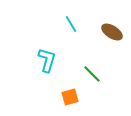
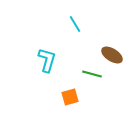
cyan line: moved 4 px right
brown ellipse: moved 23 px down
green line: rotated 30 degrees counterclockwise
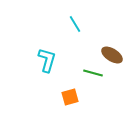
green line: moved 1 px right, 1 px up
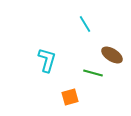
cyan line: moved 10 px right
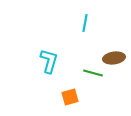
cyan line: moved 1 px up; rotated 42 degrees clockwise
brown ellipse: moved 2 px right, 3 px down; rotated 40 degrees counterclockwise
cyan L-shape: moved 2 px right, 1 px down
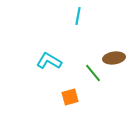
cyan line: moved 7 px left, 7 px up
cyan L-shape: rotated 75 degrees counterclockwise
green line: rotated 36 degrees clockwise
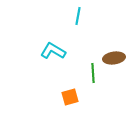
cyan L-shape: moved 4 px right, 10 px up
green line: rotated 36 degrees clockwise
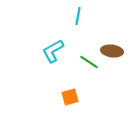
cyan L-shape: rotated 60 degrees counterclockwise
brown ellipse: moved 2 px left, 7 px up; rotated 15 degrees clockwise
green line: moved 4 px left, 11 px up; rotated 54 degrees counterclockwise
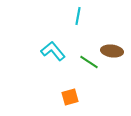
cyan L-shape: rotated 80 degrees clockwise
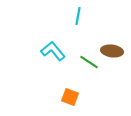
orange square: rotated 36 degrees clockwise
